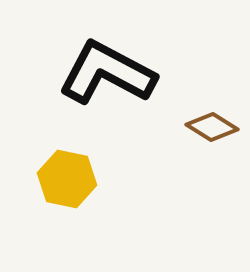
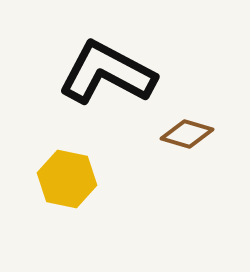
brown diamond: moved 25 px left, 7 px down; rotated 15 degrees counterclockwise
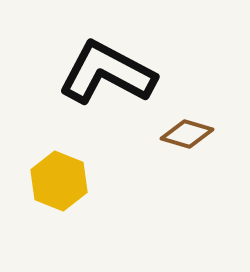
yellow hexagon: moved 8 px left, 2 px down; rotated 10 degrees clockwise
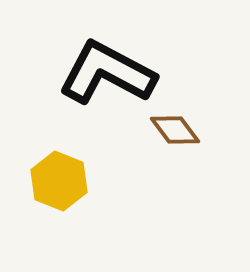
brown diamond: moved 12 px left, 4 px up; rotated 36 degrees clockwise
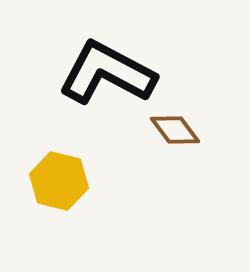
yellow hexagon: rotated 8 degrees counterclockwise
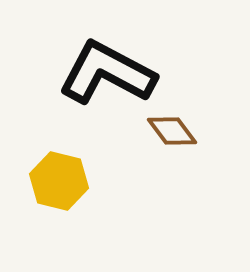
brown diamond: moved 3 px left, 1 px down
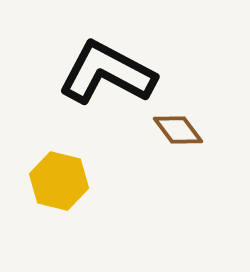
brown diamond: moved 6 px right, 1 px up
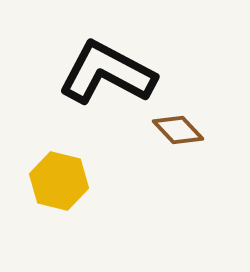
brown diamond: rotated 6 degrees counterclockwise
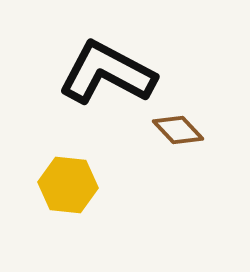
yellow hexagon: moved 9 px right, 4 px down; rotated 8 degrees counterclockwise
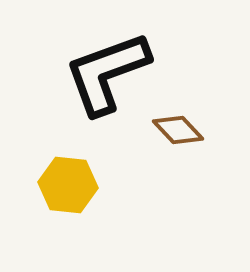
black L-shape: rotated 48 degrees counterclockwise
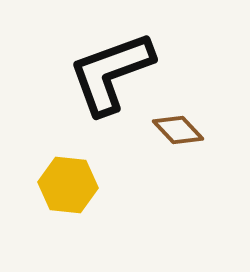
black L-shape: moved 4 px right
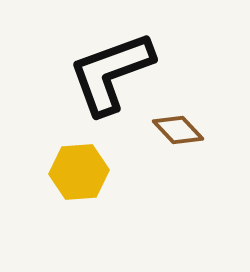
yellow hexagon: moved 11 px right, 13 px up; rotated 10 degrees counterclockwise
